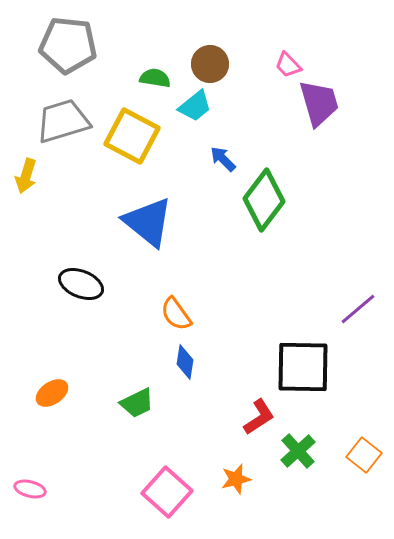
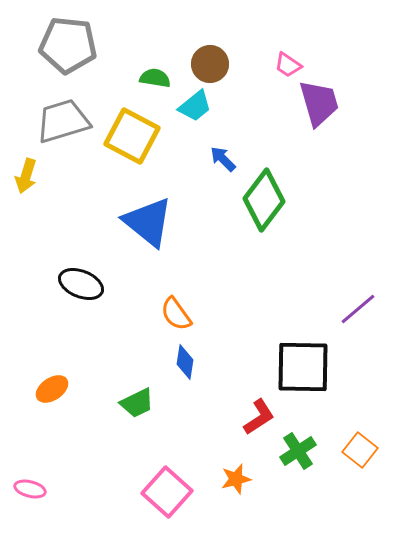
pink trapezoid: rotated 12 degrees counterclockwise
orange ellipse: moved 4 px up
green cross: rotated 9 degrees clockwise
orange square: moved 4 px left, 5 px up
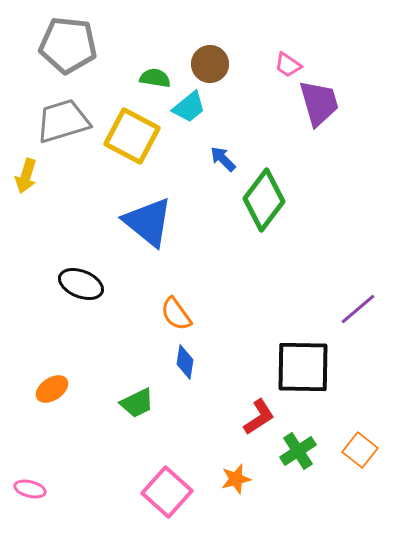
cyan trapezoid: moved 6 px left, 1 px down
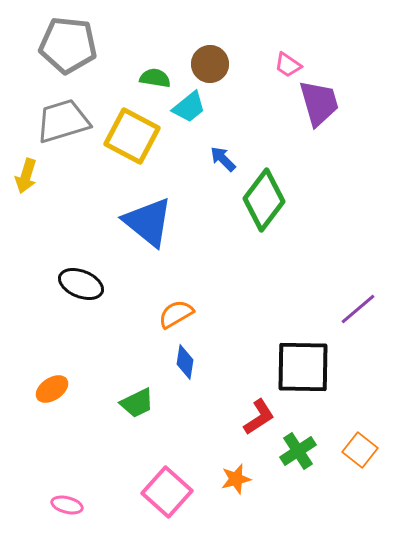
orange semicircle: rotated 96 degrees clockwise
pink ellipse: moved 37 px right, 16 px down
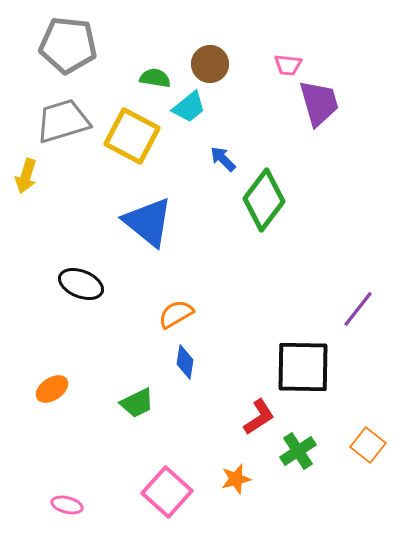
pink trapezoid: rotated 28 degrees counterclockwise
purple line: rotated 12 degrees counterclockwise
orange square: moved 8 px right, 5 px up
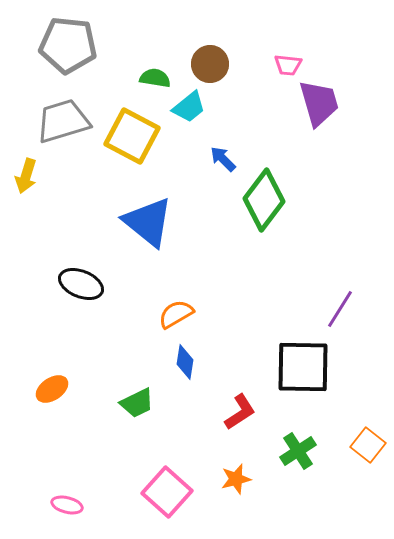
purple line: moved 18 px left; rotated 6 degrees counterclockwise
red L-shape: moved 19 px left, 5 px up
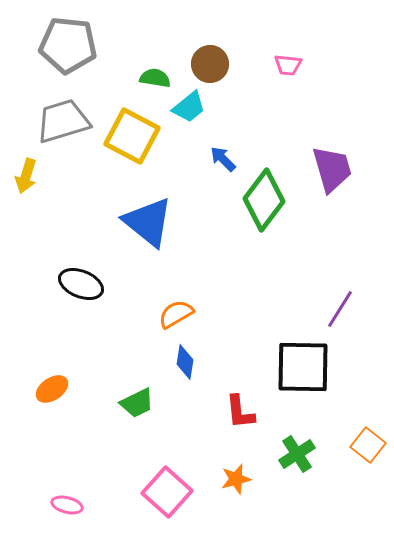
purple trapezoid: moved 13 px right, 66 px down
red L-shape: rotated 117 degrees clockwise
green cross: moved 1 px left, 3 px down
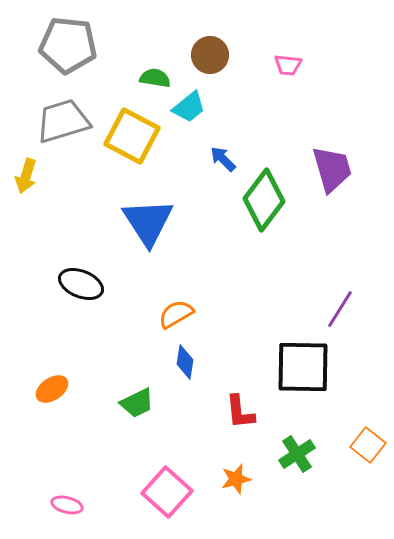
brown circle: moved 9 px up
blue triangle: rotated 18 degrees clockwise
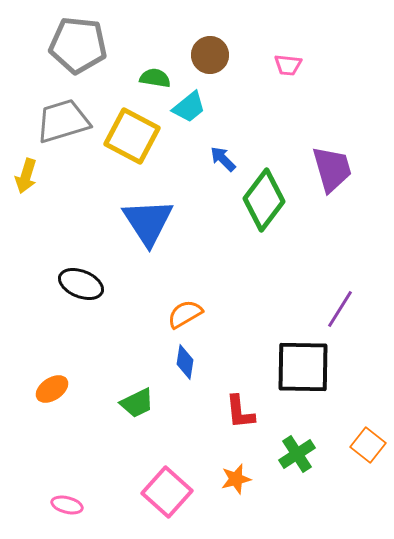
gray pentagon: moved 10 px right
orange semicircle: moved 9 px right
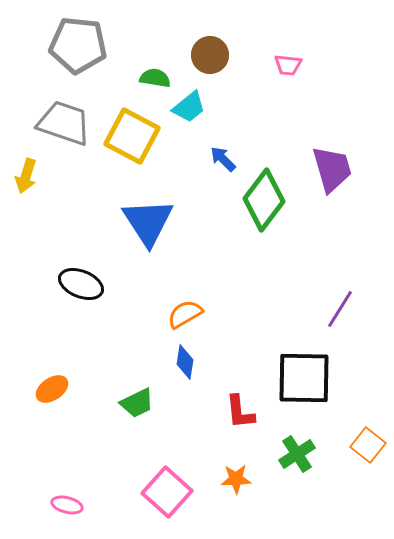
gray trapezoid: moved 1 px right, 2 px down; rotated 36 degrees clockwise
black square: moved 1 px right, 11 px down
orange star: rotated 12 degrees clockwise
